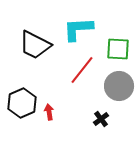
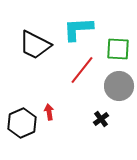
black hexagon: moved 20 px down
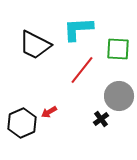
gray circle: moved 10 px down
red arrow: rotated 112 degrees counterclockwise
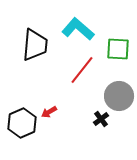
cyan L-shape: rotated 44 degrees clockwise
black trapezoid: rotated 112 degrees counterclockwise
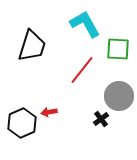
cyan L-shape: moved 7 px right, 5 px up; rotated 20 degrees clockwise
black trapezoid: moved 3 px left, 1 px down; rotated 12 degrees clockwise
red arrow: rotated 21 degrees clockwise
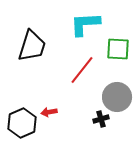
cyan L-shape: rotated 64 degrees counterclockwise
gray circle: moved 2 px left, 1 px down
black cross: rotated 21 degrees clockwise
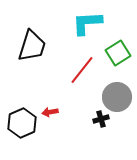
cyan L-shape: moved 2 px right, 1 px up
green square: moved 4 px down; rotated 35 degrees counterclockwise
red arrow: moved 1 px right
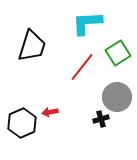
red line: moved 3 px up
